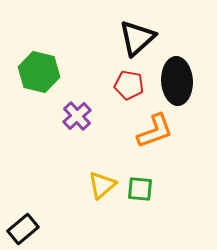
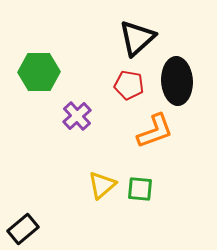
green hexagon: rotated 15 degrees counterclockwise
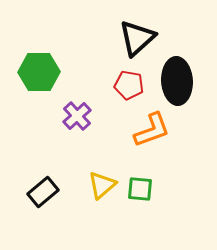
orange L-shape: moved 3 px left, 1 px up
black rectangle: moved 20 px right, 37 px up
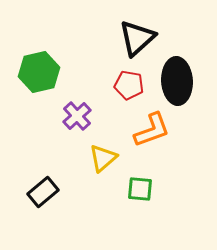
green hexagon: rotated 12 degrees counterclockwise
yellow triangle: moved 1 px right, 27 px up
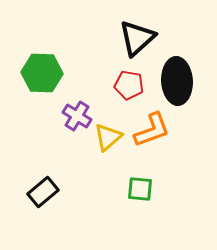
green hexagon: moved 3 px right, 1 px down; rotated 15 degrees clockwise
purple cross: rotated 16 degrees counterclockwise
yellow triangle: moved 5 px right, 21 px up
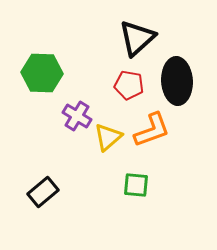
green square: moved 4 px left, 4 px up
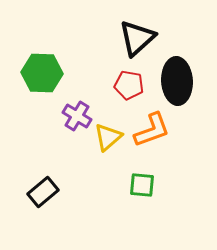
green square: moved 6 px right
